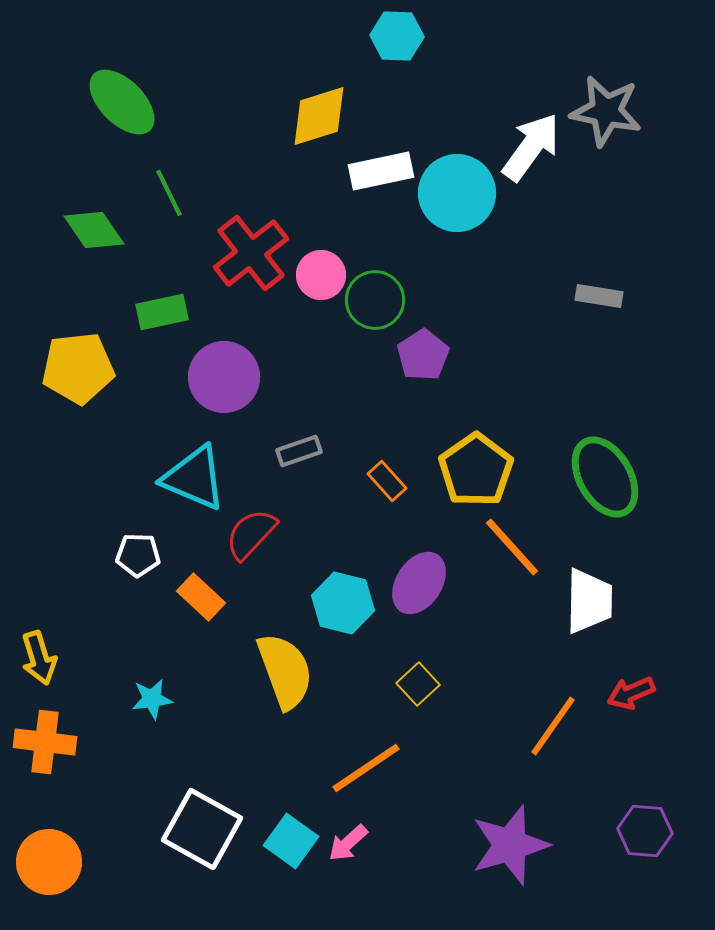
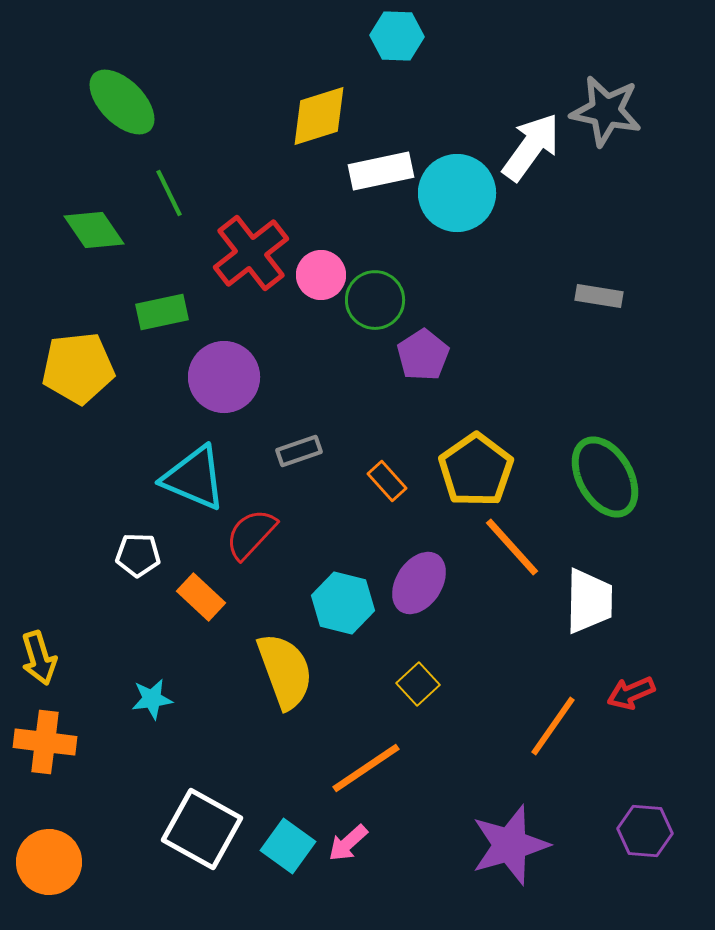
cyan square at (291, 841): moved 3 px left, 5 px down
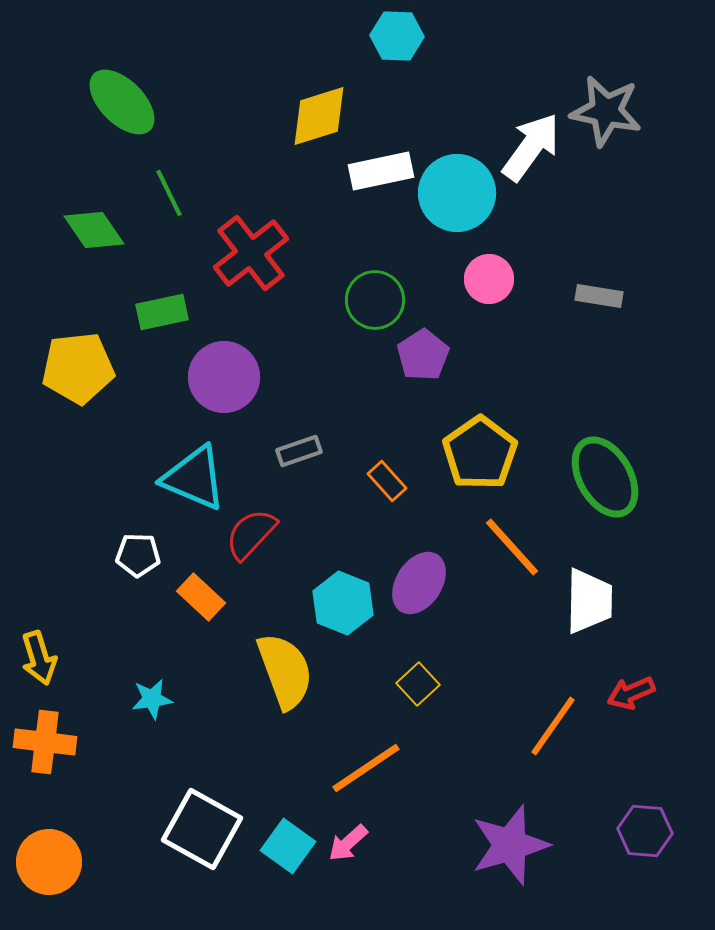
pink circle at (321, 275): moved 168 px right, 4 px down
yellow pentagon at (476, 470): moved 4 px right, 17 px up
cyan hexagon at (343, 603): rotated 8 degrees clockwise
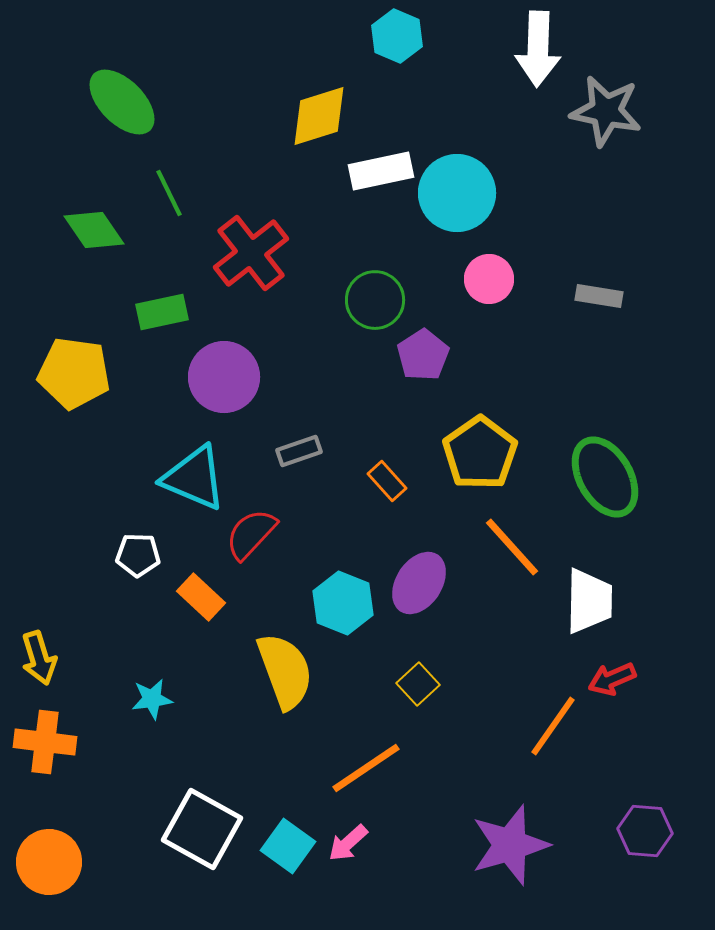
cyan hexagon at (397, 36): rotated 21 degrees clockwise
white arrow at (531, 147): moved 7 px right, 98 px up; rotated 146 degrees clockwise
yellow pentagon at (78, 368): moved 4 px left, 5 px down; rotated 14 degrees clockwise
red arrow at (631, 693): moved 19 px left, 14 px up
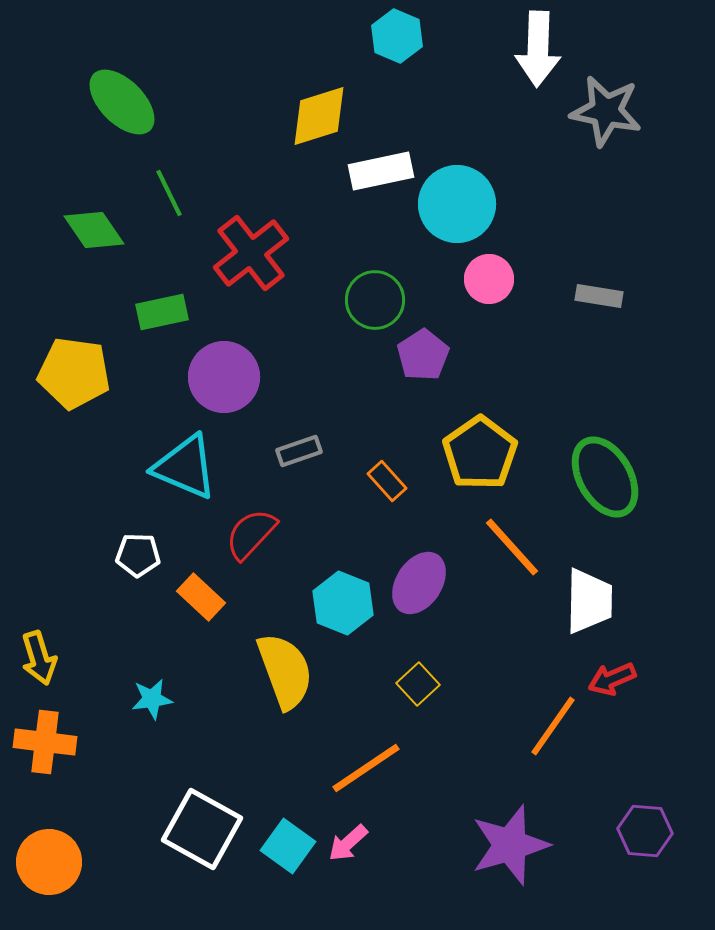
cyan circle at (457, 193): moved 11 px down
cyan triangle at (194, 478): moved 9 px left, 11 px up
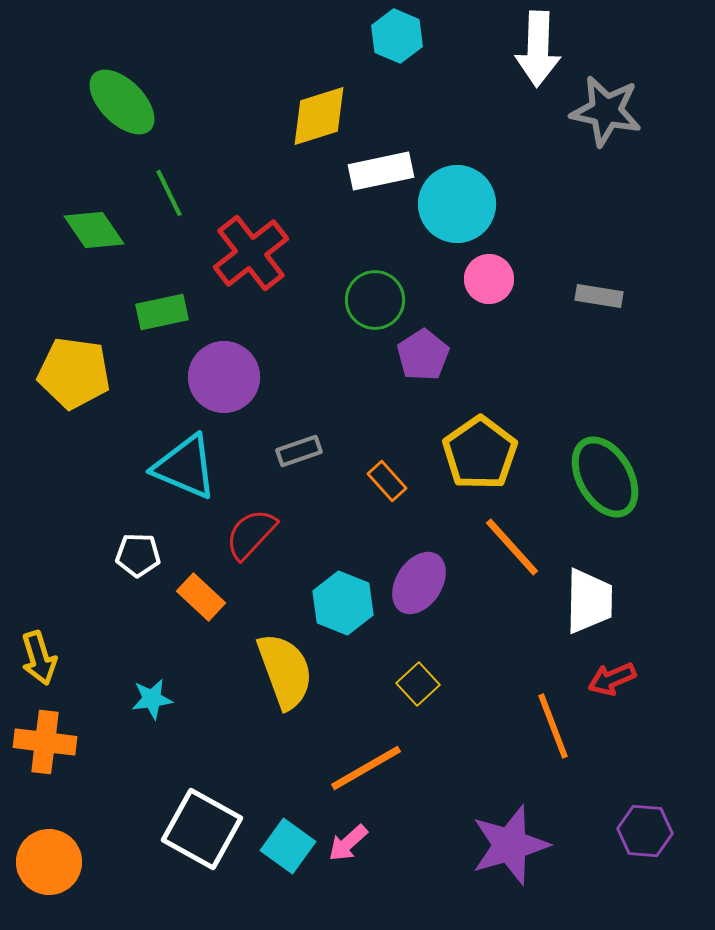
orange line at (553, 726): rotated 56 degrees counterclockwise
orange line at (366, 768): rotated 4 degrees clockwise
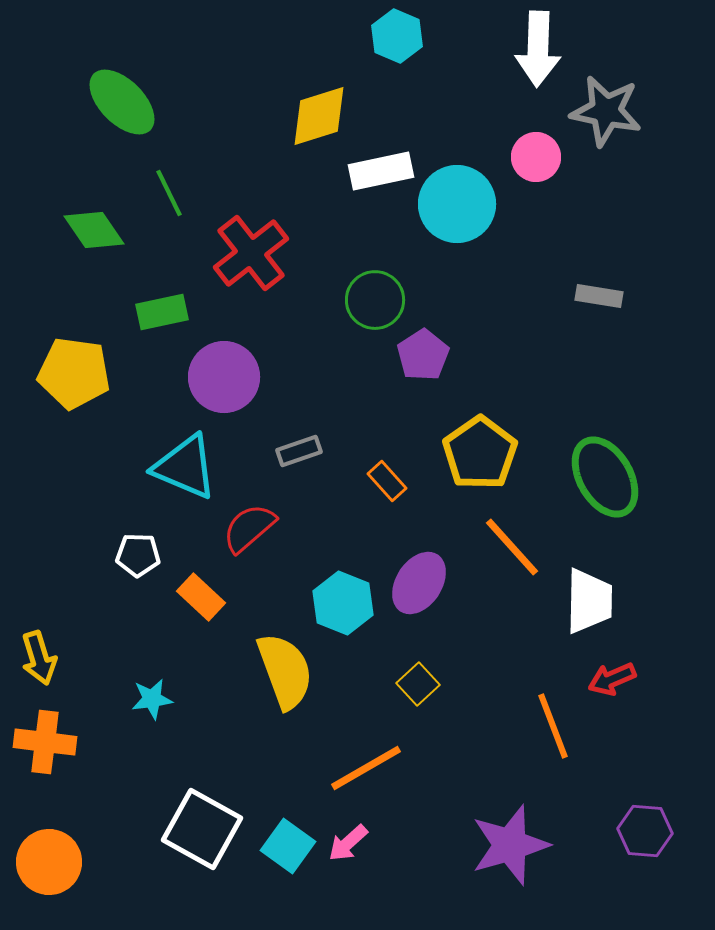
pink circle at (489, 279): moved 47 px right, 122 px up
red semicircle at (251, 534): moved 2 px left, 6 px up; rotated 6 degrees clockwise
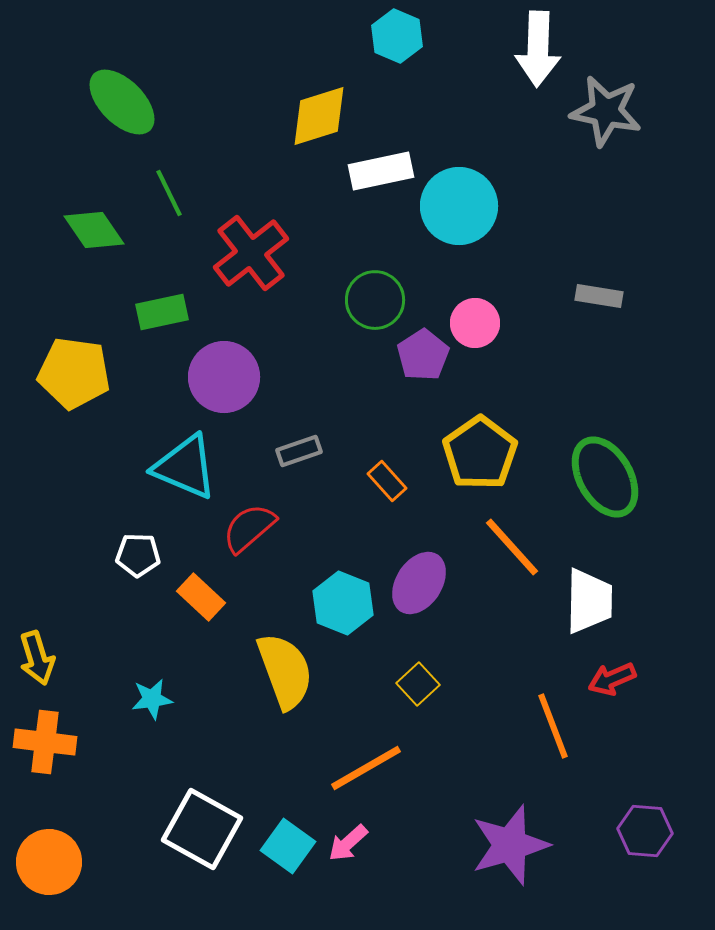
pink circle at (536, 157): moved 61 px left, 166 px down
cyan circle at (457, 204): moved 2 px right, 2 px down
yellow arrow at (39, 658): moved 2 px left
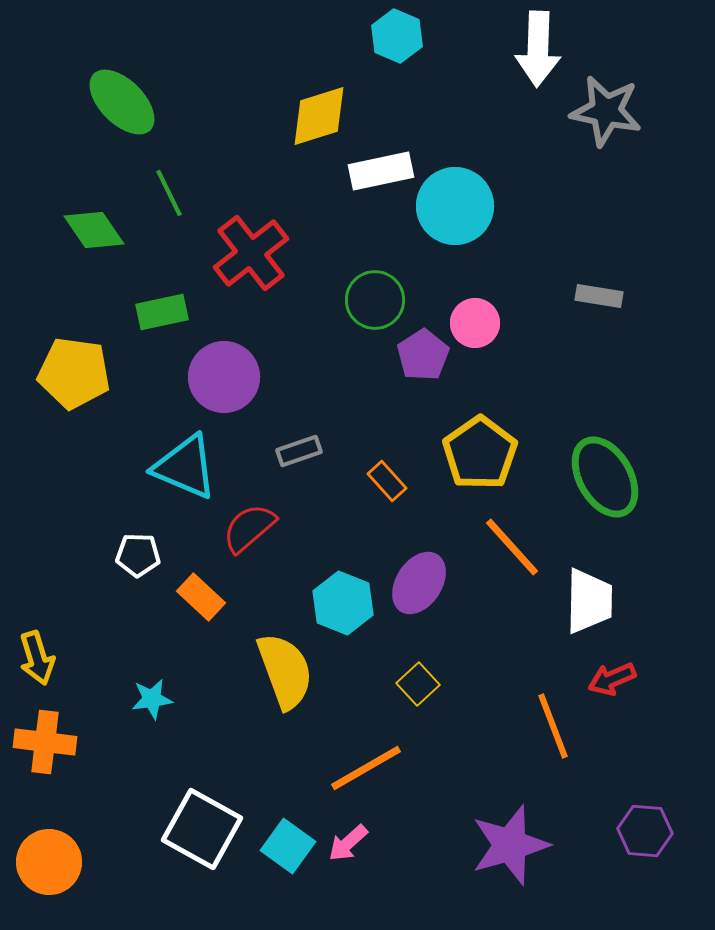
cyan circle at (459, 206): moved 4 px left
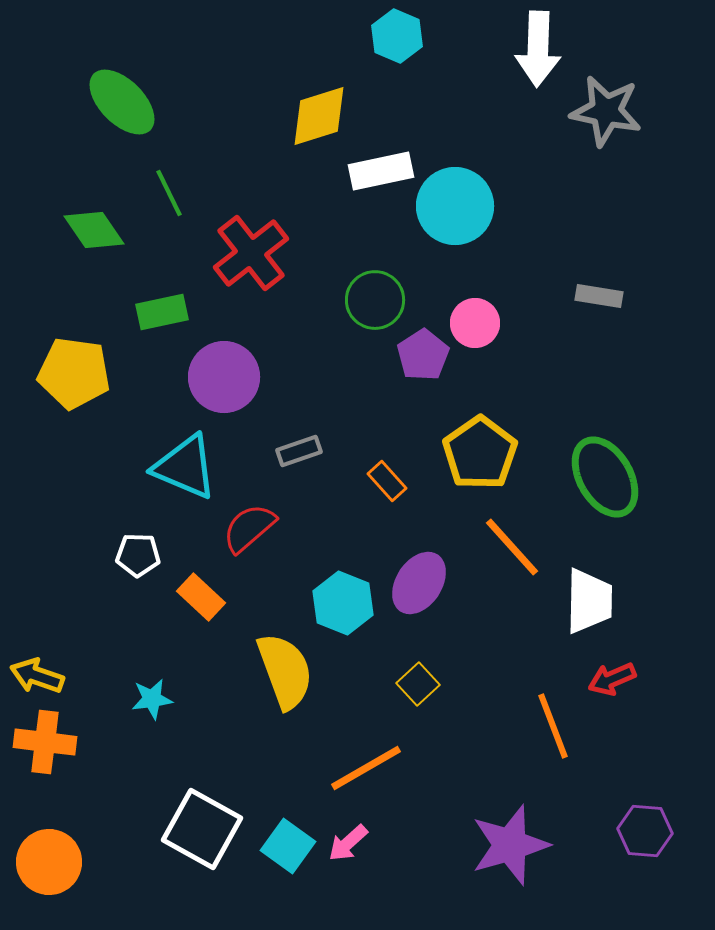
yellow arrow at (37, 658): moved 18 px down; rotated 126 degrees clockwise
